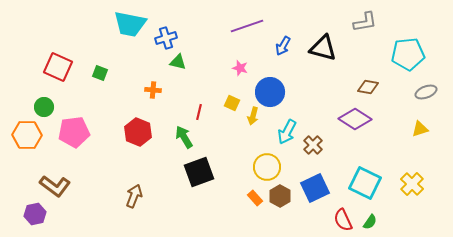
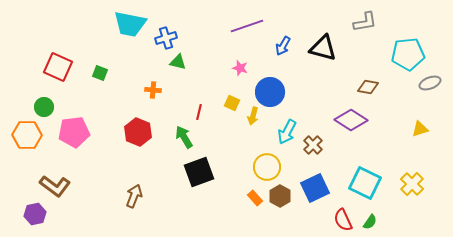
gray ellipse: moved 4 px right, 9 px up
purple diamond: moved 4 px left, 1 px down
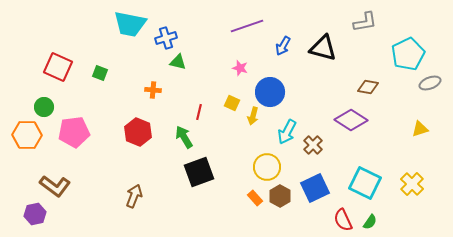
cyan pentagon: rotated 20 degrees counterclockwise
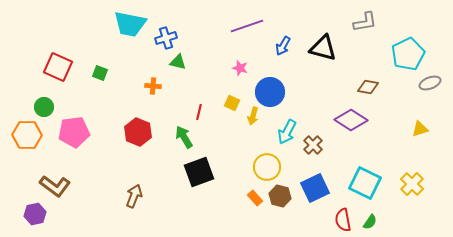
orange cross: moved 4 px up
brown hexagon: rotated 15 degrees counterclockwise
red semicircle: rotated 15 degrees clockwise
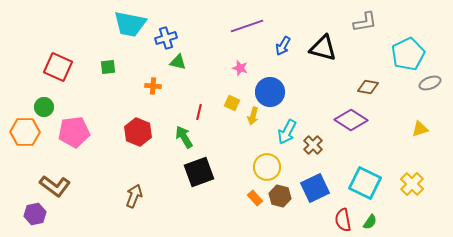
green square: moved 8 px right, 6 px up; rotated 28 degrees counterclockwise
orange hexagon: moved 2 px left, 3 px up
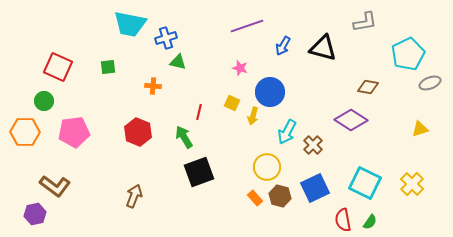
green circle: moved 6 px up
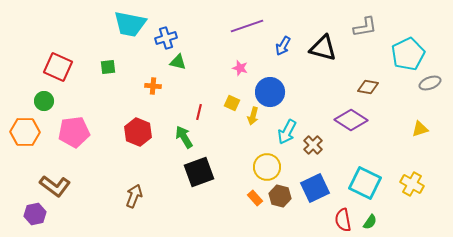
gray L-shape: moved 5 px down
yellow cross: rotated 15 degrees counterclockwise
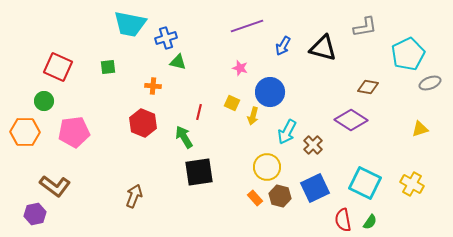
red hexagon: moved 5 px right, 9 px up
black square: rotated 12 degrees clockwise
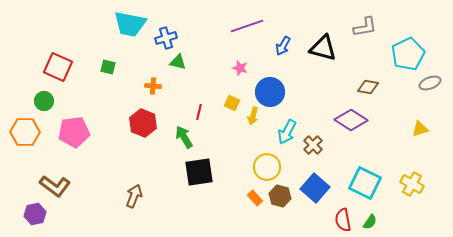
green square: rotated 21 degrees clockwise
blue square: rotated 24 degrees counterclockwise
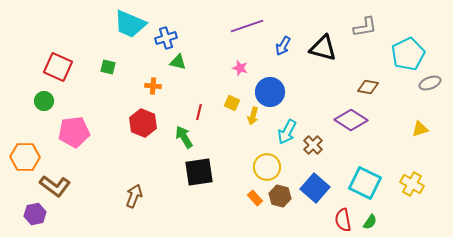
cyan trapezoid: rotated 12 degrees clockwise
orange hexagon: moved 25 px down
